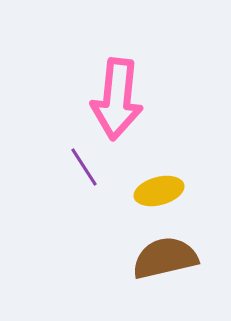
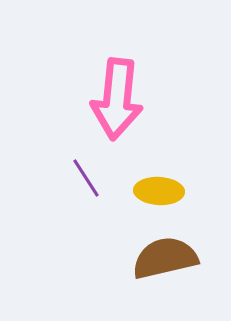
purple line: moved 2 px right, 11 px down
yellow ellipse: rotated 18 degrees clockwise
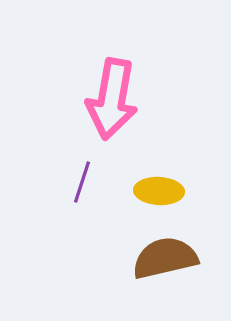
pink arrow: moved 5 px left; rotated 4 degrees clockwise
purple line: moved 4 px left, 4 px down; rotated 51 degrees clockwise
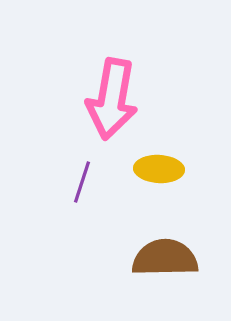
yellow ellipse: moved 22 px up
brown semicircle: rotated 12 degrees clockwise
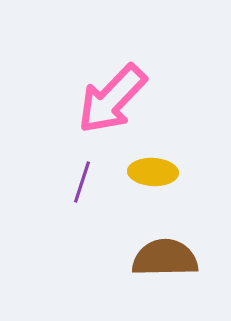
pink arrow: rotated 34 degrees clockwise
yellow ellipse: moved 6 px left, 3 px down
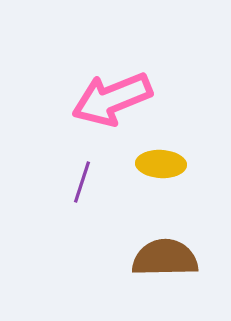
pink arrow: rotated 24 degrees clockwise
yellow ellipse: moved 8 px right, 8 px up
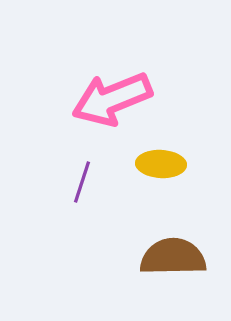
brown semicircle: moved 8 px right, 1 px up
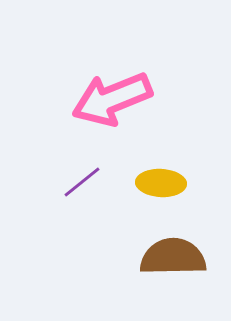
yellow ellipse: moved 19 px down
purple line: rotated 33 degrees clockwise
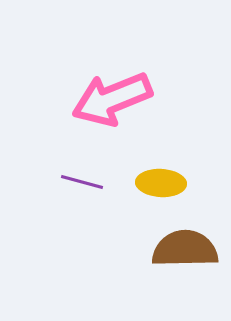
purple line: rotated 54 degrees clockwise
brown semicircle: moved 12 px right, 8 px up
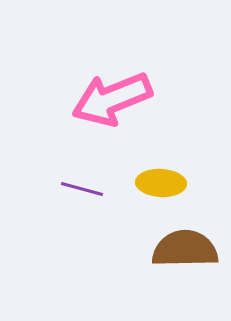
purple line: moved 7 px down
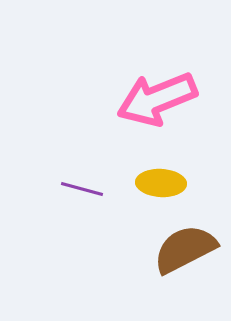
pink arrow: moved 45 px right
brown semicircle: rotated 26 degrees counterclockwise
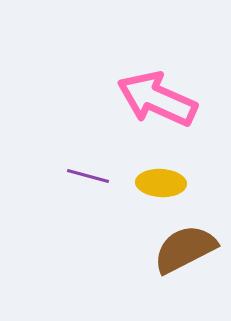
pink arrow: rotated 46 degrees clockwise
purple line: moved 6 px right, 13 px up
